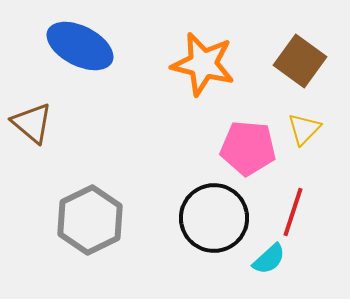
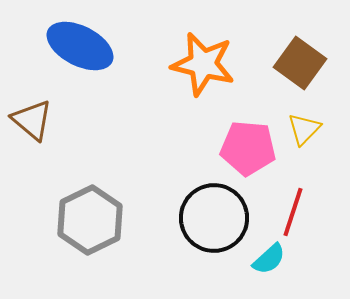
brown square: moved 2 px down
brown triangle: moved 3 px up
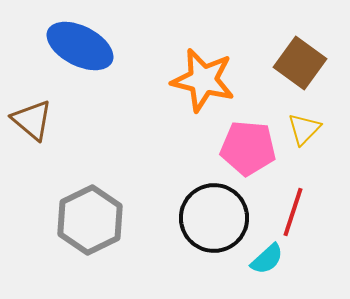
orange star: moved 16 px down
cyan semicircle: moved 2 px left
